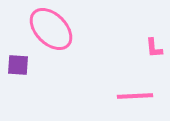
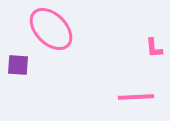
pink line: moved 1 px right, 1 px down
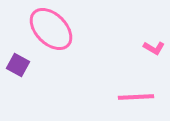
pink L-shape: rotated 55 degrees counterclockwise
purple square: rotated 25 degrees clockwise
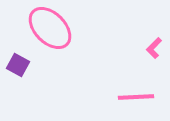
pink ellipse: moved 1 px left, 1 px up
pink L-shape: rotated 105 degrees clockwise
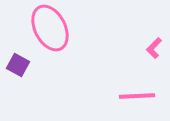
pink ellipse: rotated 18 degrees clockwise
pink line: moved 1 px right, 1 px up
